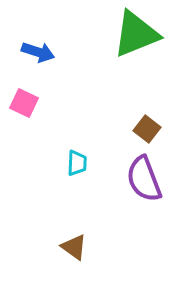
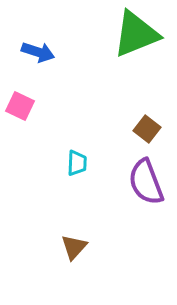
pink square: moved 4 px left, 3 px down
purple semicircle: moved 2 px right, 3 px down
brown triangle: rotated 36 degrees clockwise
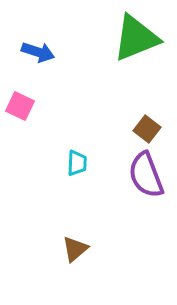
green triangle: moved 4 px down
purple semicircle: moved 7 px up
brown triangle: moved 1 px right, 2 px down; rotated 8 degrees clockwise
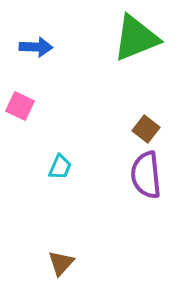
blue arrow: moved 2 px left, 5 px up; rotated 16 degrees counterclockwise
brown square: moved 1 px left
cyan trapezoid: moved 17 px left, 4 px down; rotated 20 degrees clockwise
purple semicircle: rotated 15 degrees clockwise
brown triangle: moved 14 px left, 14 px down; rotated 8 degrees counterclockwise
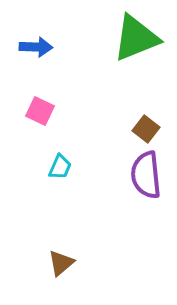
pink square: moved 20 px right, 5 px down
brown triangle: rotated 8 degrees clockwise
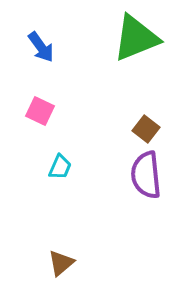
blue arrow: moved 5 px right; rotated 52 degrees clockwise
